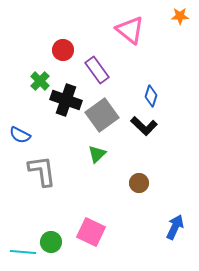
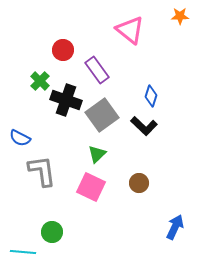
blue semicircle: moved 3 px down
pink square: moved 45 px up
green circle: moved 1 px right, 10 px up
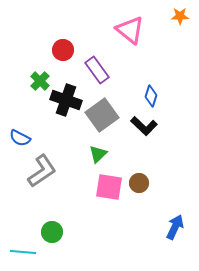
green triangle: moved 1 px right
gray L-shape: rotated 64 degrees clockwise
pink square: moved 18 px right; rotated 16 degrees counterclockwise
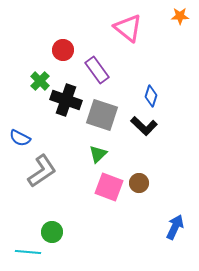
pink triangle: moved 2 px left, 2 px up
gray square: rotated 36 degrees counterclockwise
pink square: rotated 12 degrees clockwise
cyan line: moved 5 px right
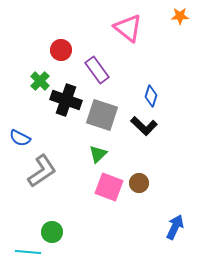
red circle: moved 2 px left
